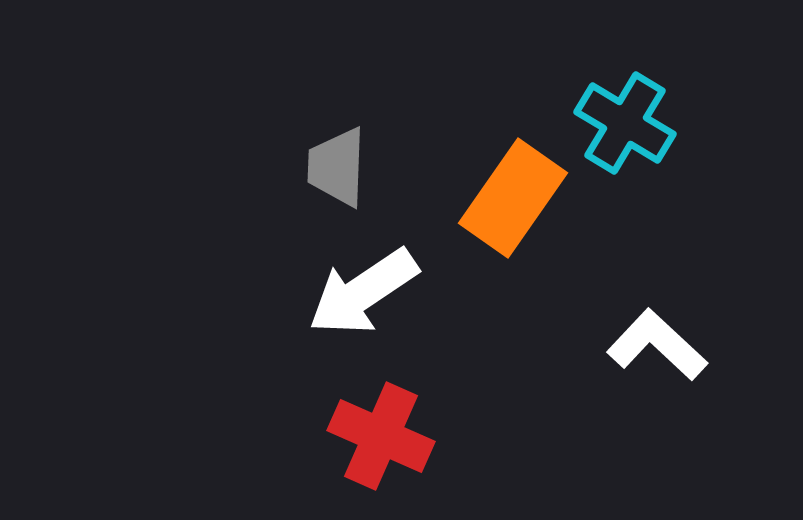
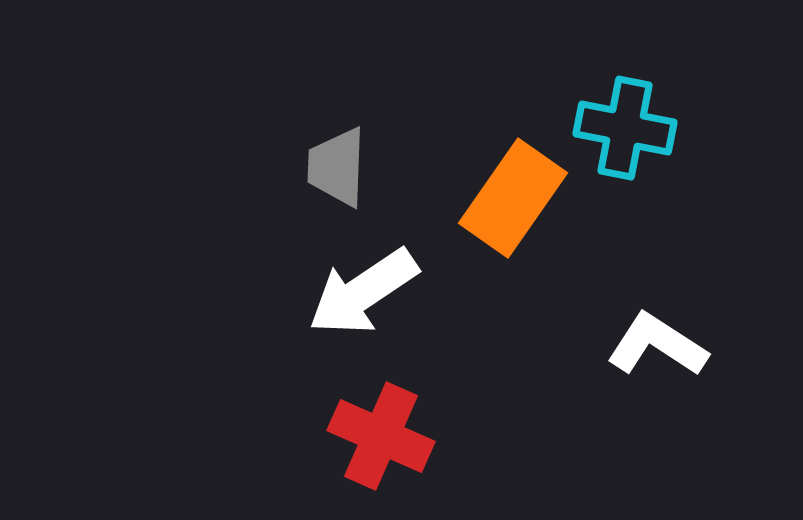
cyan cross: moved 5 px down; rotated 20 degrees counterclockwise
white L-shape: rotated 10 degrees counterclockwise
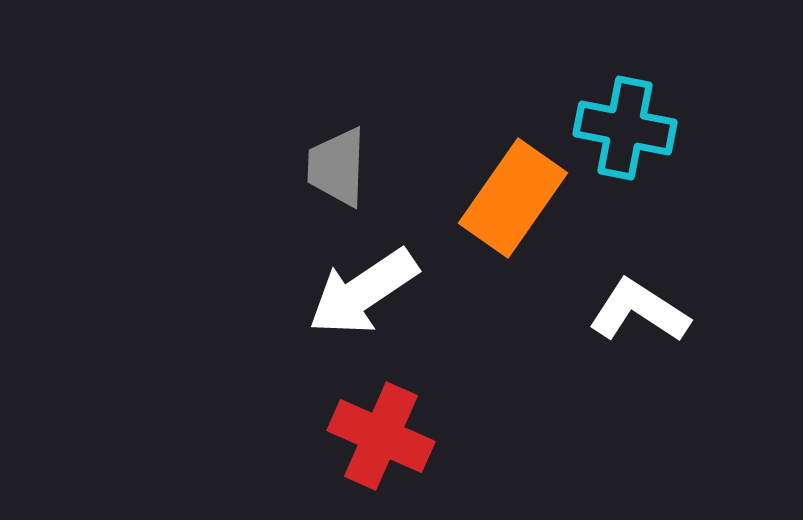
white L-shape: moved 18 px left, 34 px up
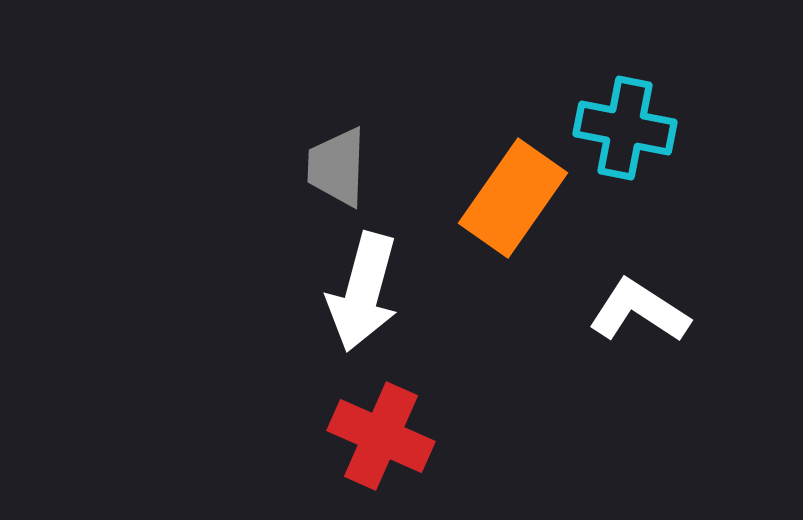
white arrow: rotated 41 degrees counterclockwise
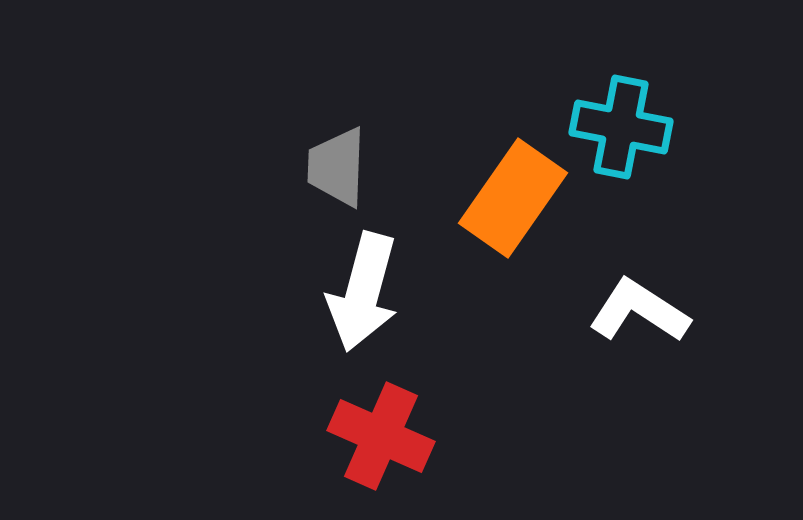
cyan cross: moved 4 px left, 1 px up
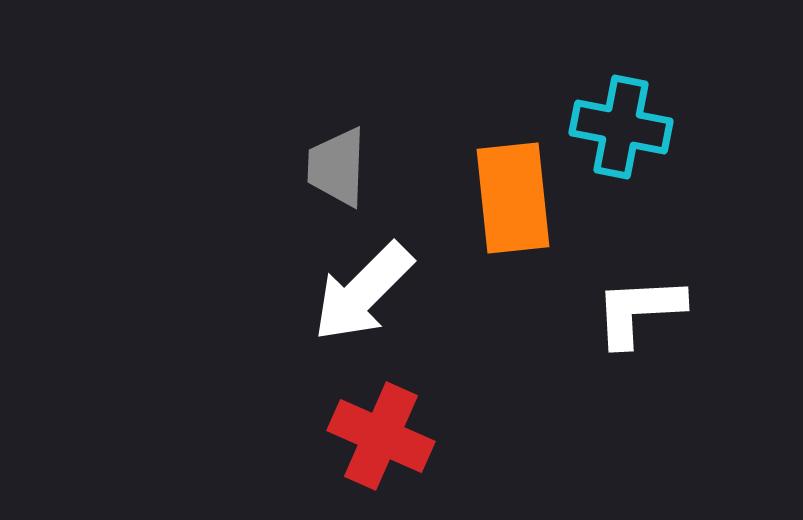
orange rectangle: rotated 41 degrees counterclockwise
white arrow: rotated 30 degrees clockwise
white L-shape: rotated 36 degrees counterclockwise
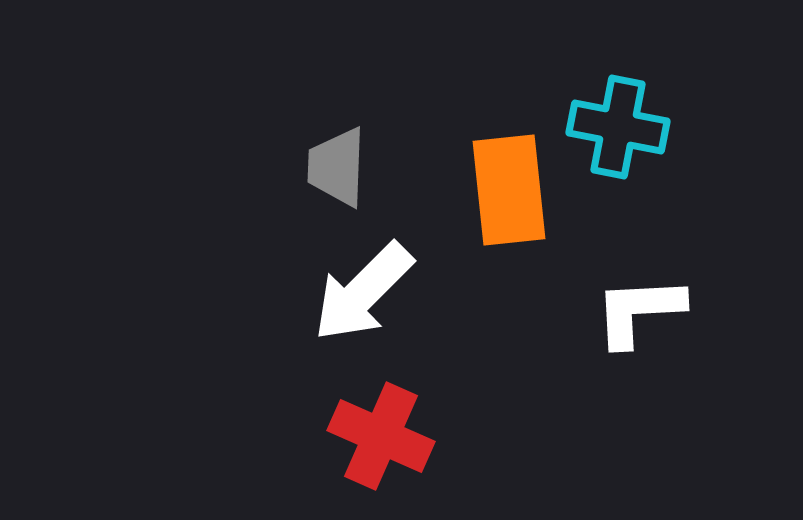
cyan cross: moved 3 px left
orange rectangle: moved 4 px left, 8 px up
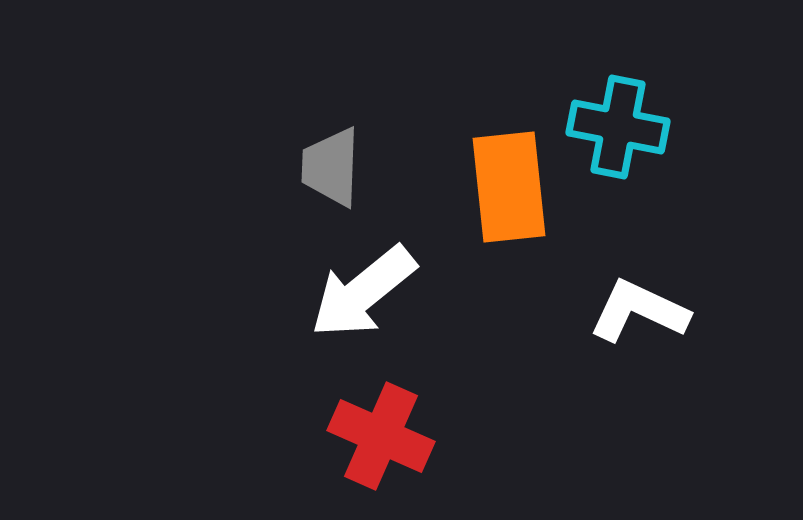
gray trapezoid: moved 6 px left
orange rectangle: moved 3 px up
white arrow: rotated 6 degrees clockwise
white L-shape: rotated 28 degrees clockwise
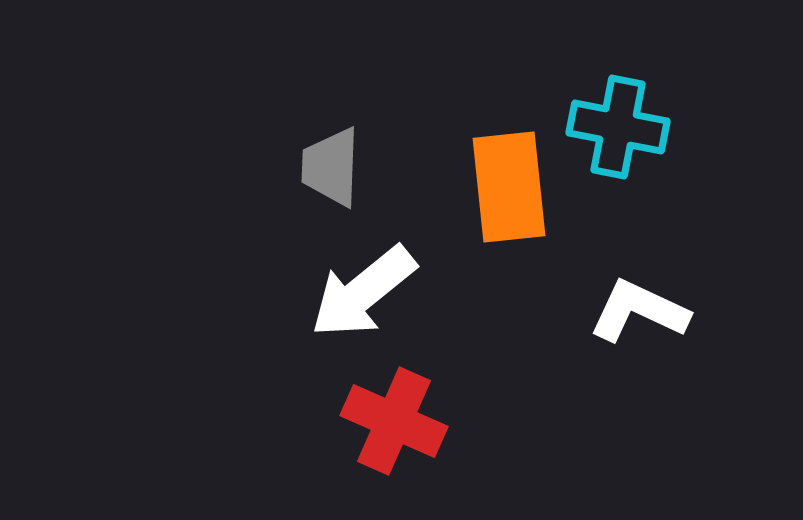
red cross: moved 13 px right, 15 px up
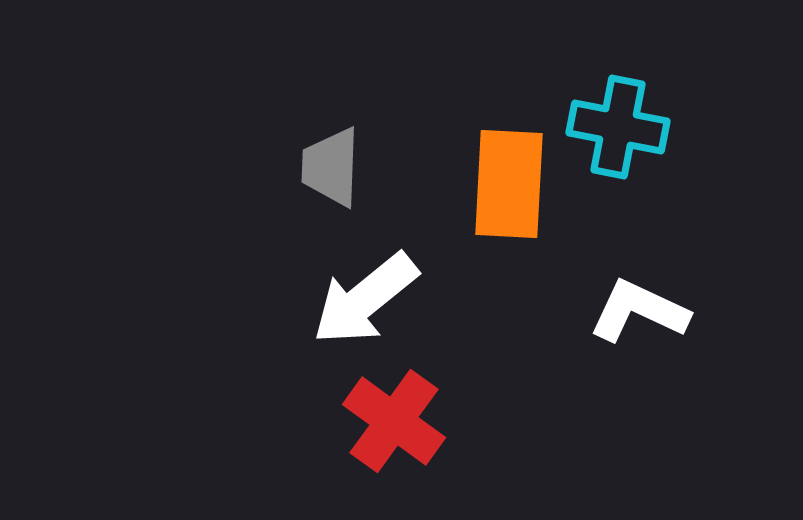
orange rectangle: moved 3 px up; rotated 9 degrees clockwise
white arrow: moved 2 px right, 7 px down
red cross: rotated 12 degrees clockwise
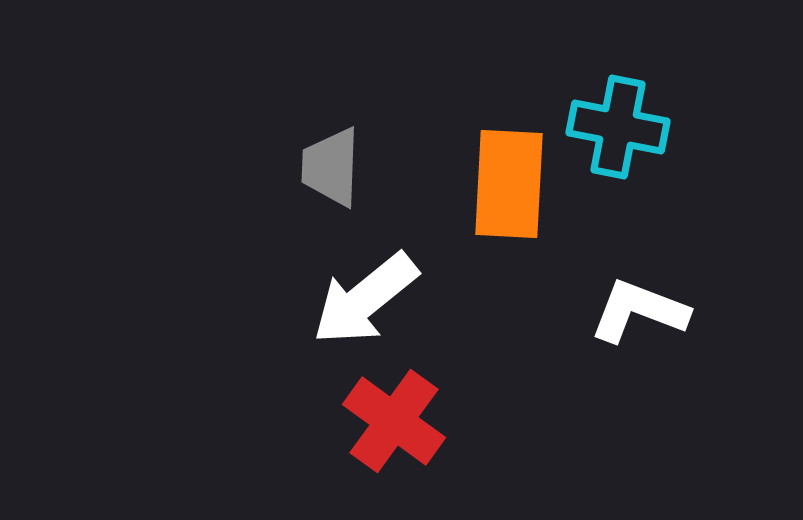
white L-shape: rotated 4 degrees counterclockwise
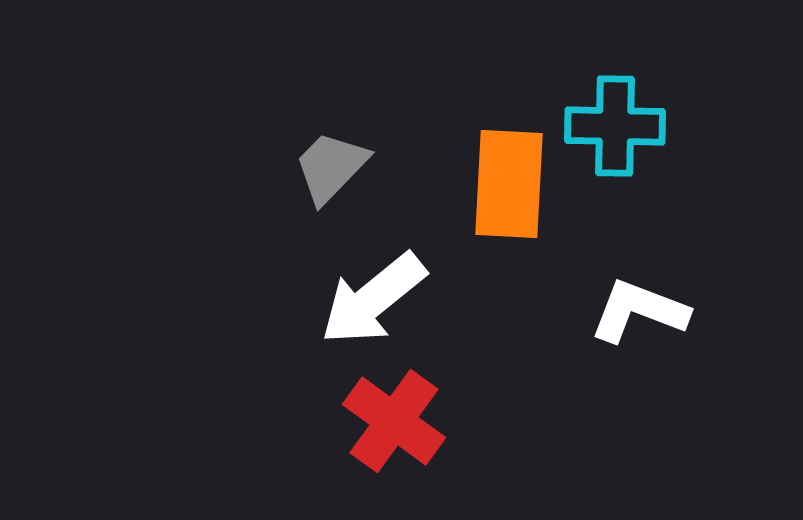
cyan cross: moved 3 px left, 1 px up; rotated 10 degrees counterclockwise
gray trapezoid: rotated 42 degrees clockwise
white arrow: moved 8 px right
